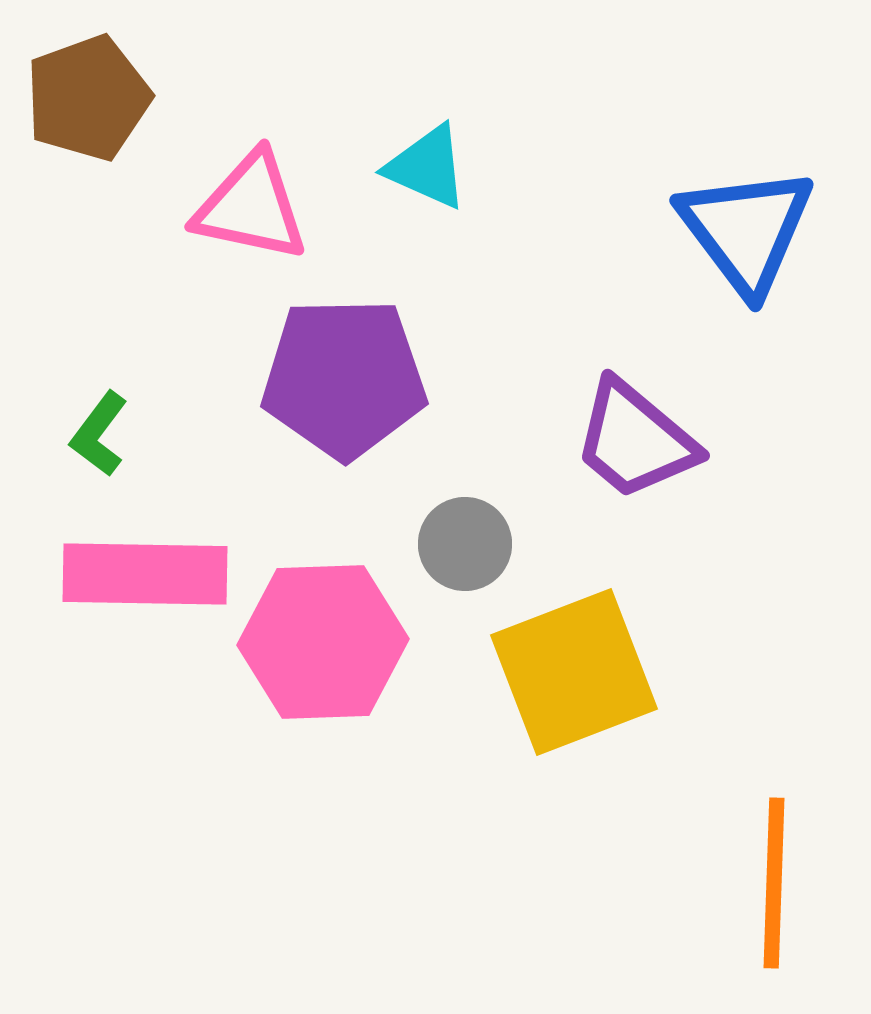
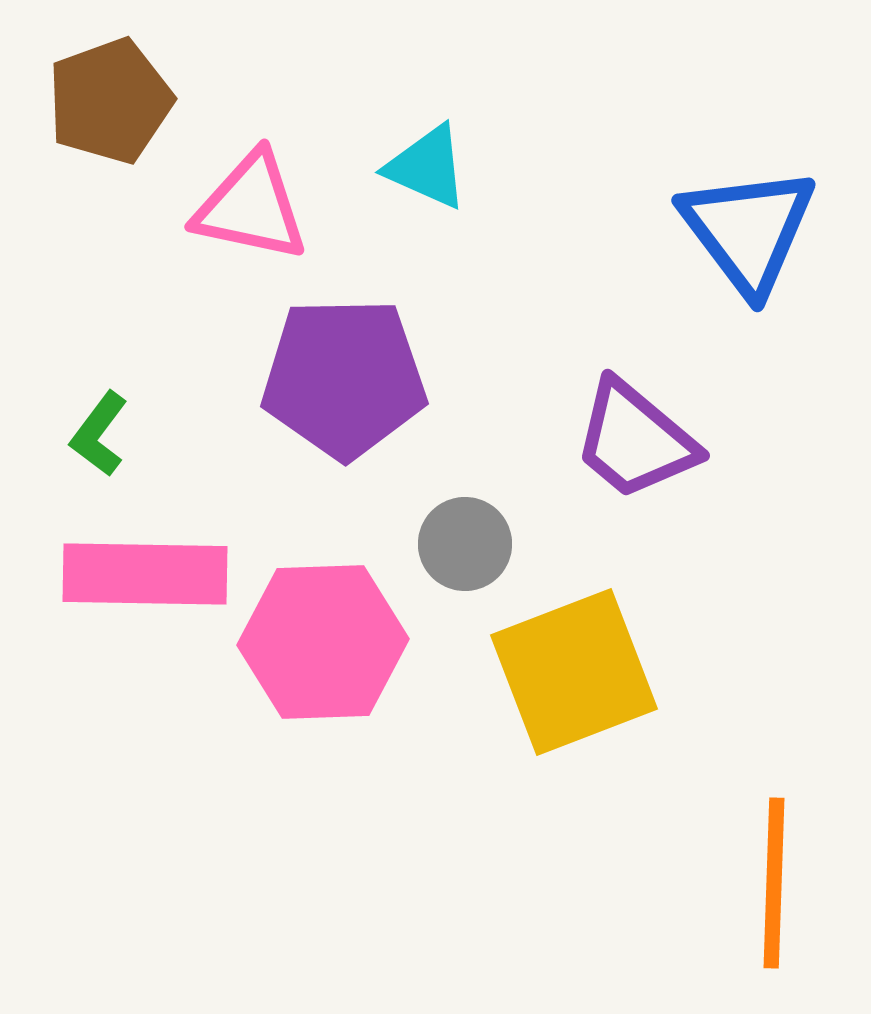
brown pentagon: moved 22 px right, 3 px down
blue triangle: moved 2 px right
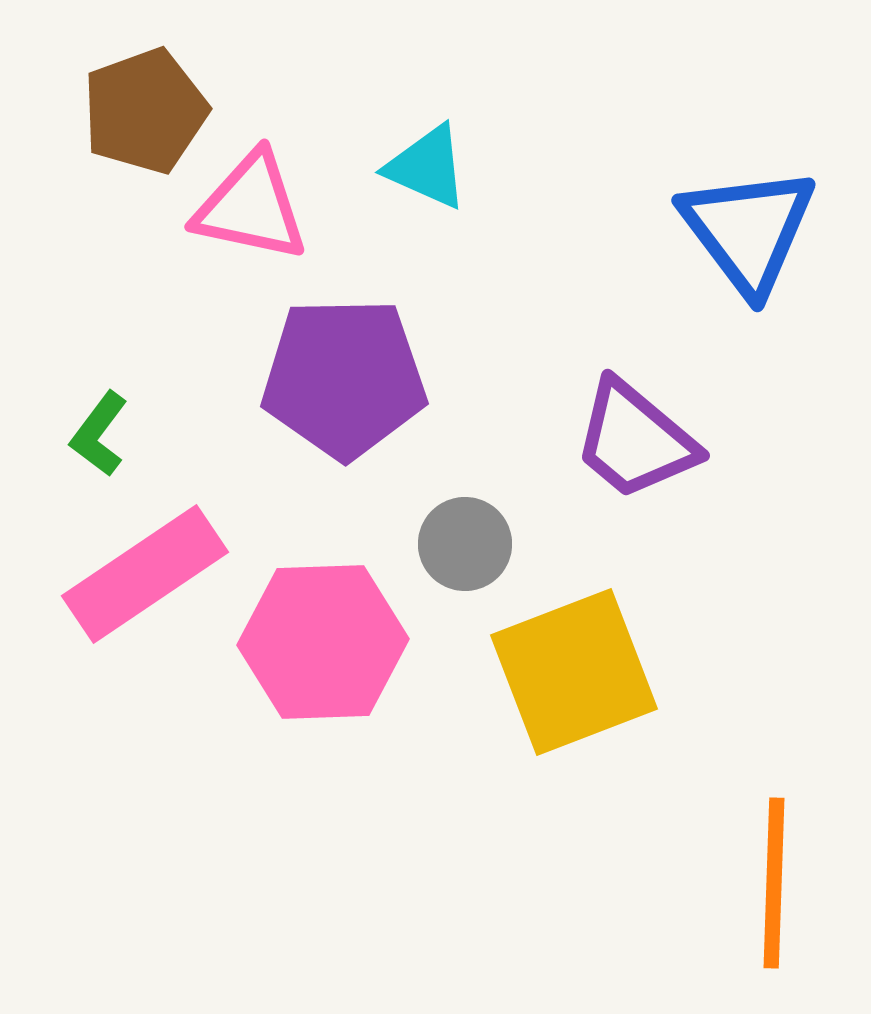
brown pentagon: moved 35 px right, 10 px down
pink rectangle: rotated 35 degrees counterclockwise
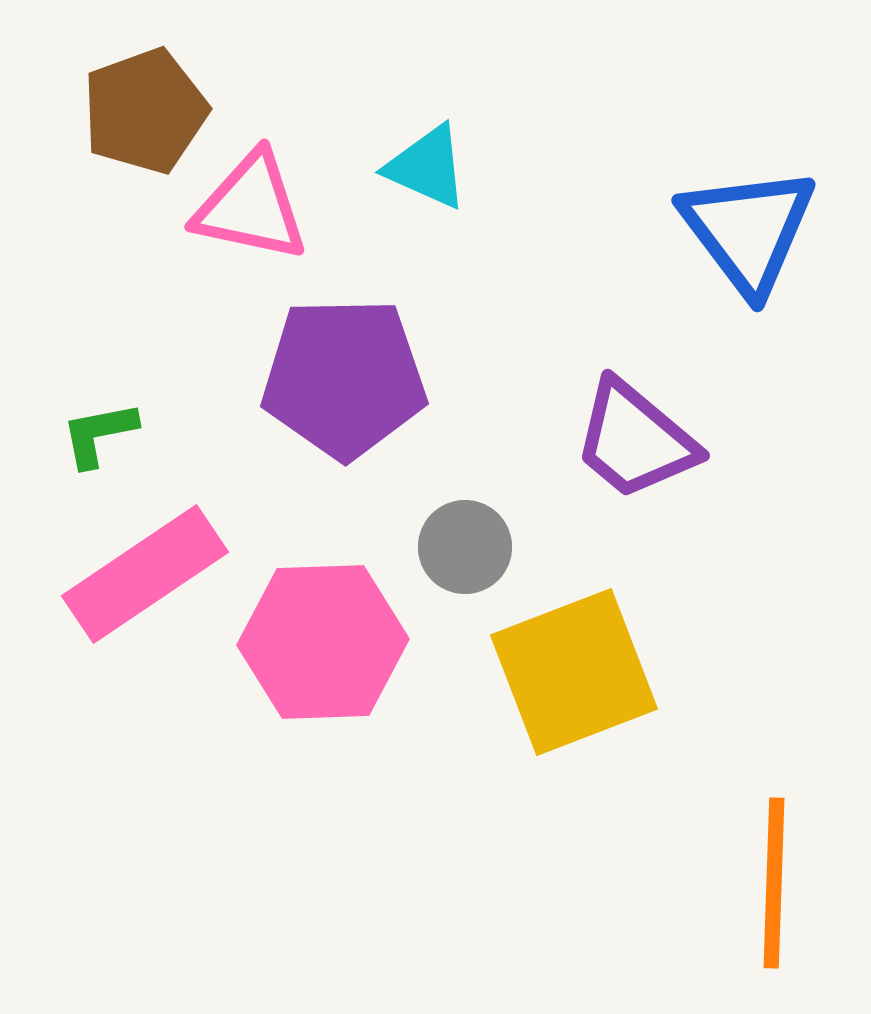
green L-shape: rotated 42 degrees clockwise
gray circle: moved 3 px down
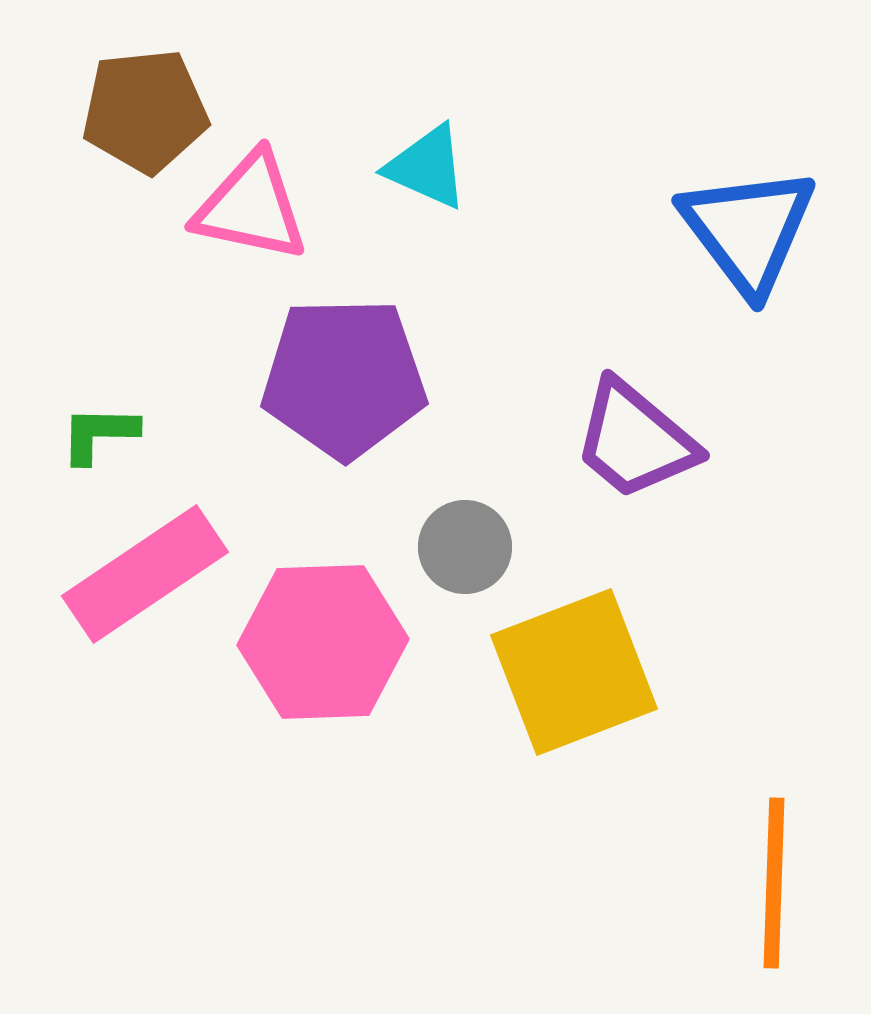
brown pentagon: rotated 14 degrees clockwise
green L-shape: rotated 12 degrees clockwise
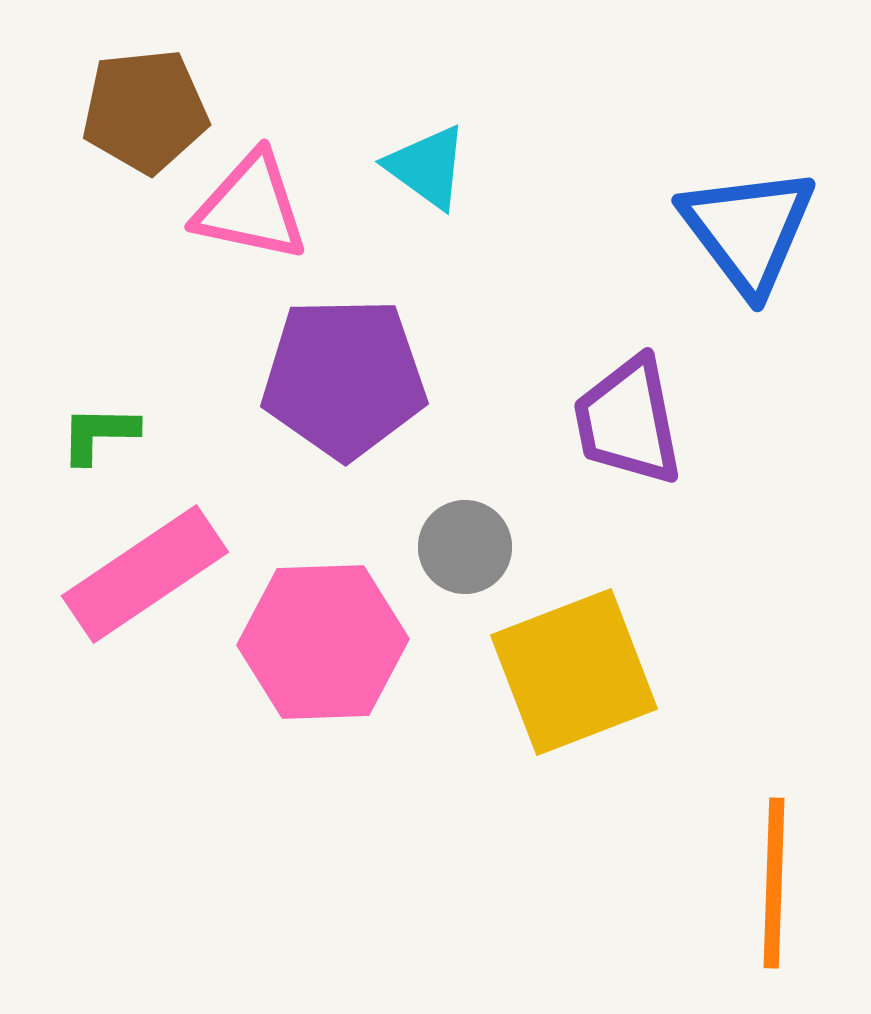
cyan triangle: rotated 12 degrees clockwise
purple trapezoid: moved 7 px left, 19 px up; rotated 39 degrees clockwise
